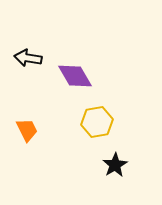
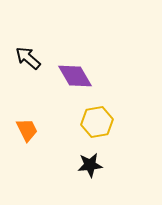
black arrow: rotated 32 degrees clockwise
black star: moved 25 px left; rotated 25 degrees clockwise
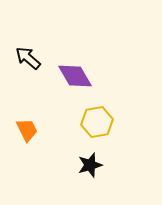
black star: rotated 10 degrees counterclockwise
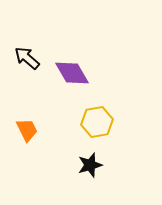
black arrow: moved 1 px left
purple diamond: moved 3 px left, 3 px up
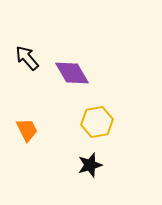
black arrow: rotated 8 degrees clockwise
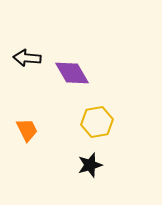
black arrow: rotated 44 degrees counterclockwise
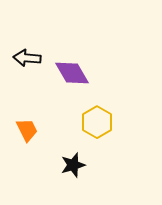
yellow hexagon: rotated 20 degrees counterclockwise
black star: moved 17 px left
